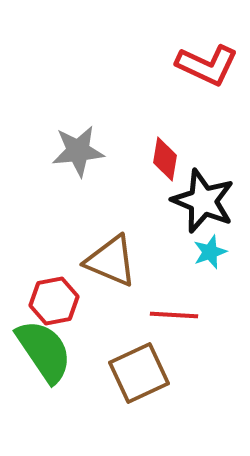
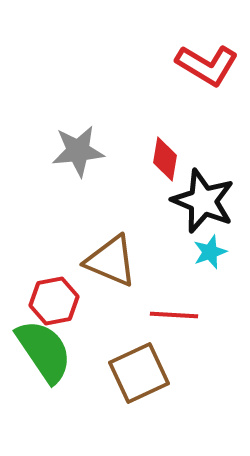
red L-shape: rotated 6 degrees clockwise
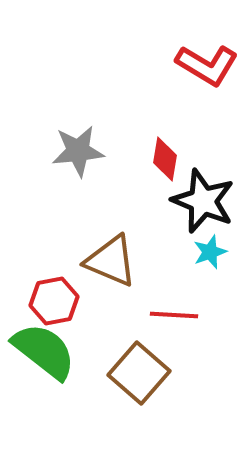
green semicircle: rotated 18 degrees counterclockwise
brown square: rotated 24 degrees counterclockwise
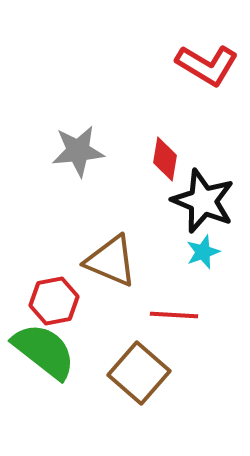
cyan star: moved 7 px left
